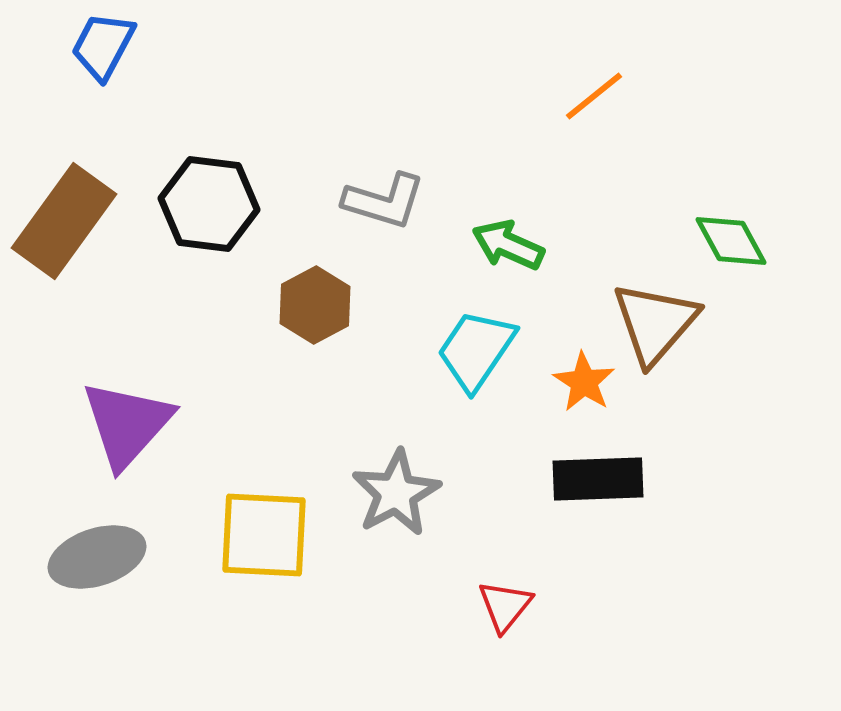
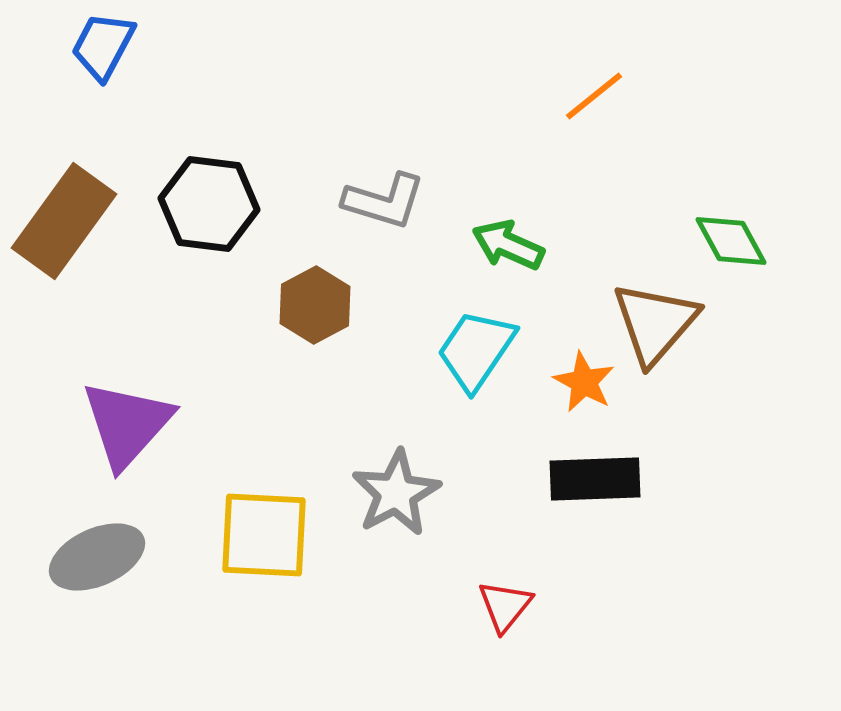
orange star: rotated 4 degrees counterclockwise
black rectangle: moved 3 px left
gray ellipse: rotated 6 degrees counterclockwise
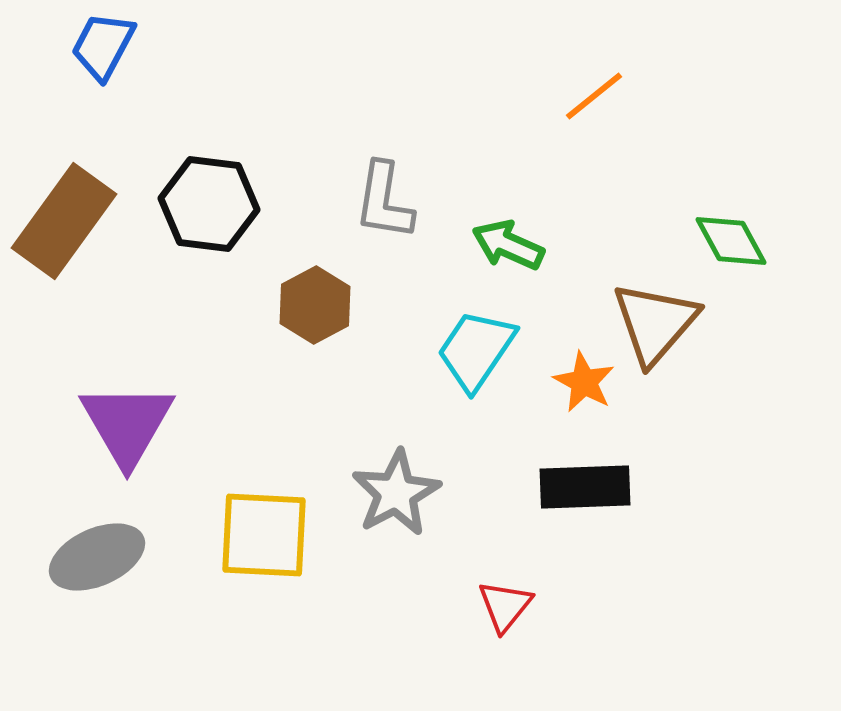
gray L-shape: rotated 82 degrees clockwise
purple triangle: rotated 12 degrees counterclockwise
black rectangle: moved 10 px left, 8 px down
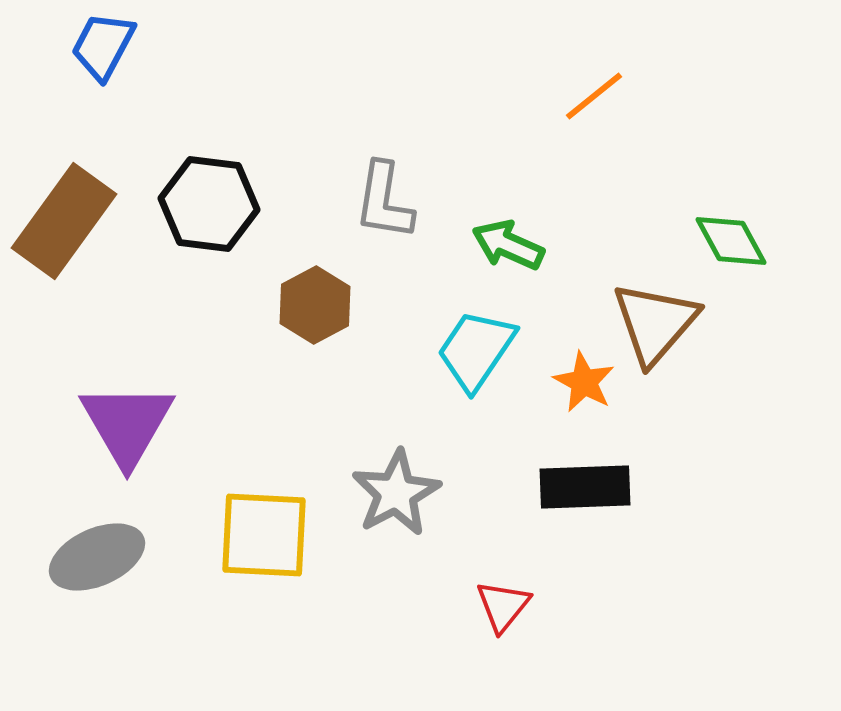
red triangle: moved 2 px left
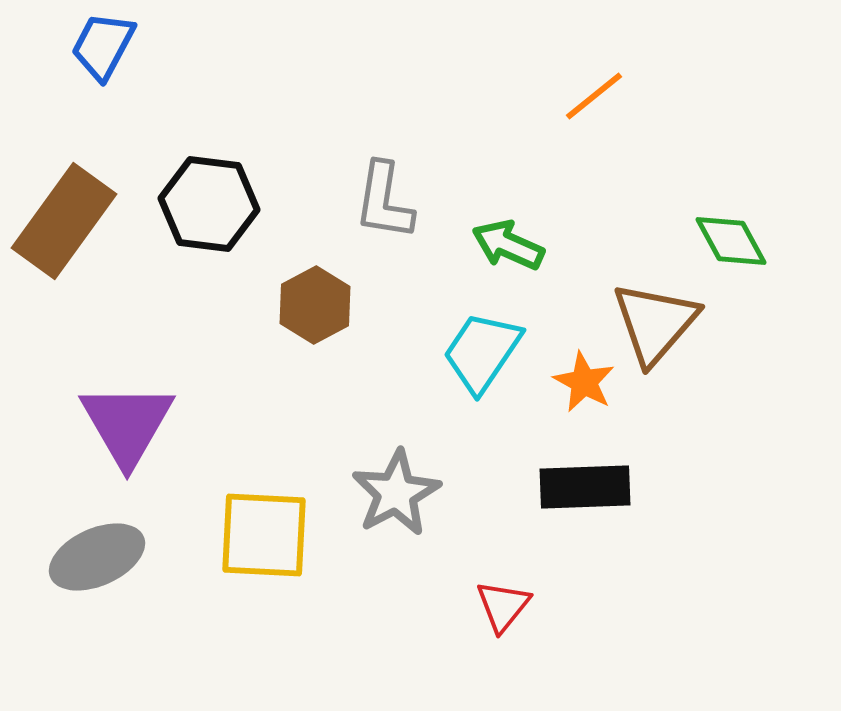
cyan trapezoid: moved 6 px right, 2 px down
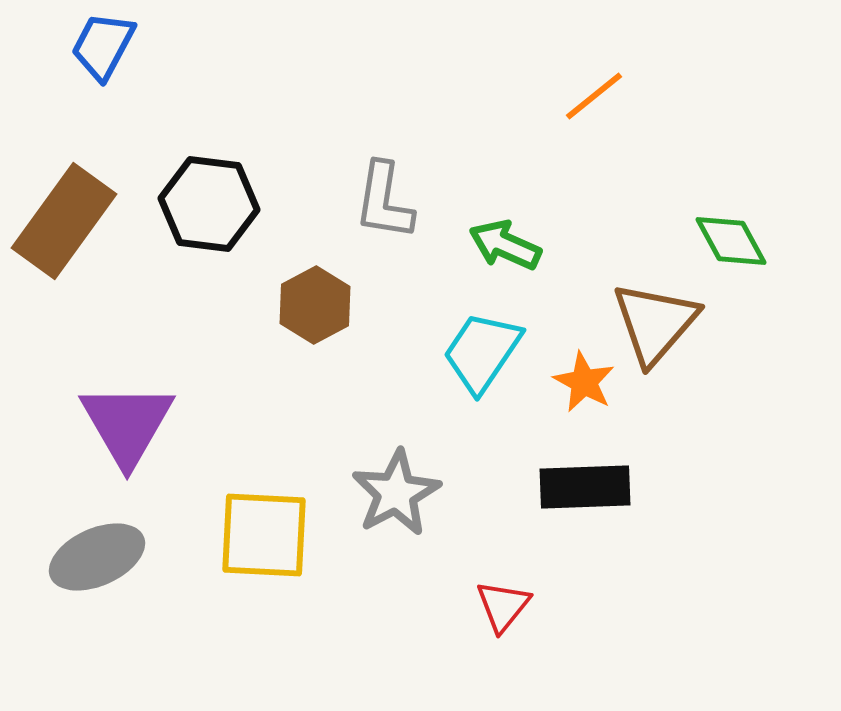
green arrow: moved 3 px left
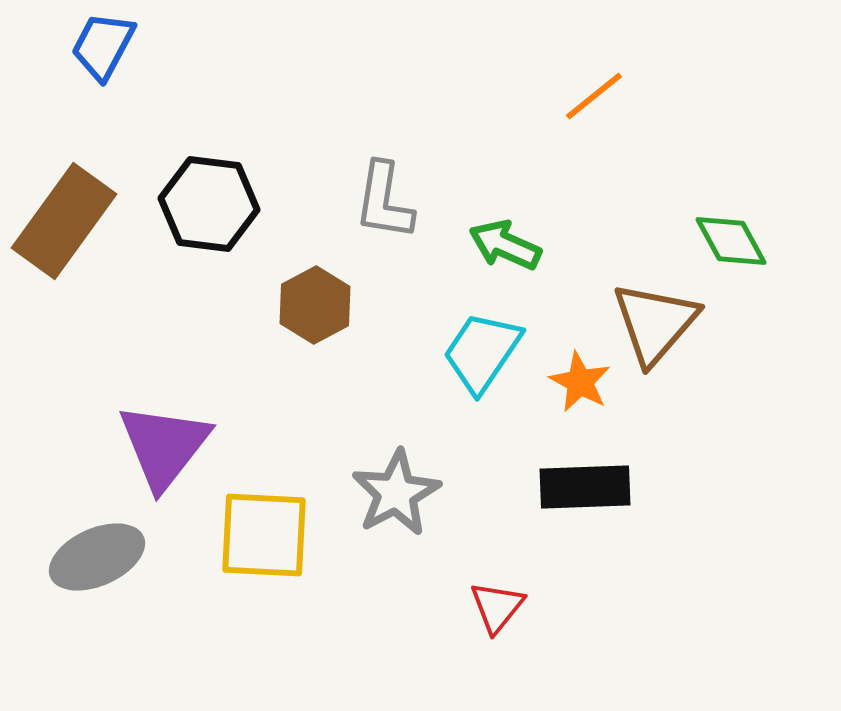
orange star: moved 4 px left
purple triangle: moved 37 px right, 22 px down; rotated 8 degrees clockwise
red triangle: moved 6 px left, 1 px down
